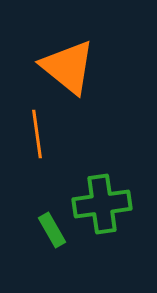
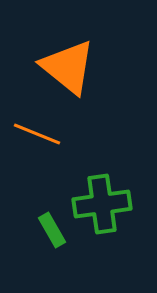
orange line: rotated 60 degrees counterclockwise
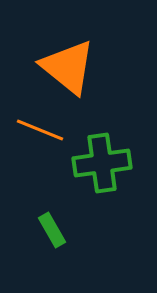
orange line: moved 3 px right, 4 px up
green cross: moved 41 px up
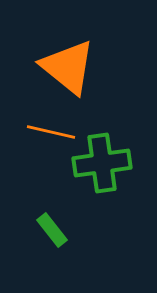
orange line: moved 11 px right, 2 px down; rotated 9 degrees counterclockwise
green rectangle: rotated 8 degrees counterclockwise
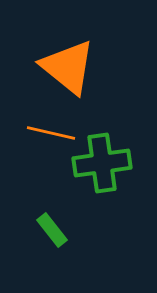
orange line: moved 1 px down
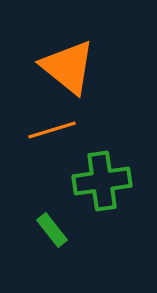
orange line: moved 1 px right, 3 px up; rotated 30 degrees counterclockwise
green cross: moved 18 px down
